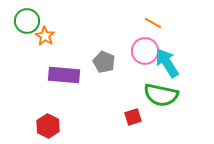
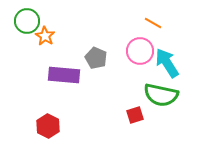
pink circle: moved 5 px left
gray pentagon: moved 8 px left, 4 px up
red square: moved 2 px right, 2 px up
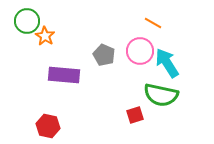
gray pentagon: moved 8 px right, 3 px up
red hexagon: rotated 15 degrees counterclockwise
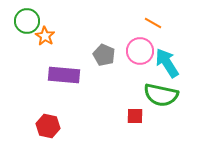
red square: moved 1 px down; rotated 18 degrees clockwise
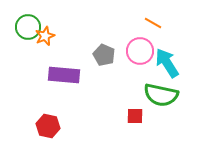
green circle: moved 1 px right, 6 px down
orange star: rotated 18 degrees clockwise
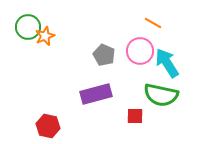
purple rectangle: moved 32 px right, 19 px down; rotated 20 degrees counterclockwise
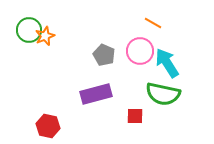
green circle: moved 1 px right, 3 px down
green semicircle: moved 2 px right, 1 px up
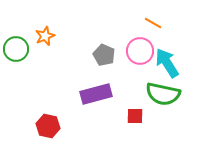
green circle: moved 13 px left, 19 px down
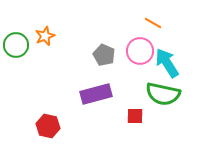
green circle: moved 4 px up
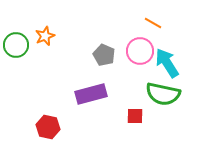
purple rectangle: moved 5 px left
red hexagon: moved 1 px down
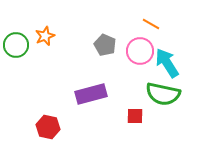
orange line: moved 2 px left, 1 px down
gray pentagon: moved 1 px right, 10 px up
